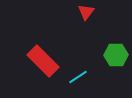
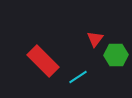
red triangle: moved 9 px right, 27 px down
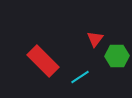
green hexagon: moved 1 px right, 1 px down
cyan line: moved 2 px right
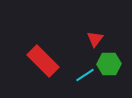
green hexagon: moved 8 px left, 8 px down
cyan line: moved 5 px right, 2 px up
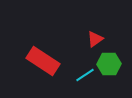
red triangle: rotated 18 degrees clockwise
red rectangle: rotated 12 degrees counterclockwise
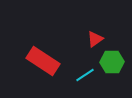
green hexagon: moved 3 px right, 2 px up
